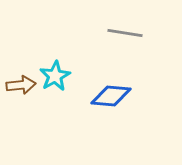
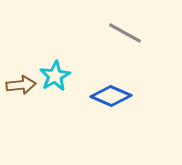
gray line: rotated 20 degrees clockwise
blue diamond: rotated 18 degrees clockwise
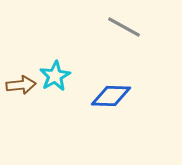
gray line: moved 1 px left, 6 px up
blue diamond: rotated 21 degrees counterclockwise
